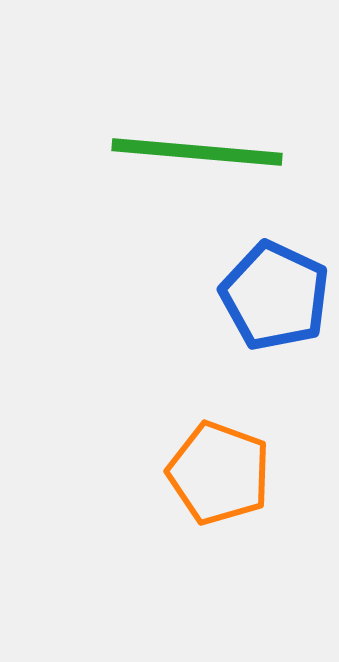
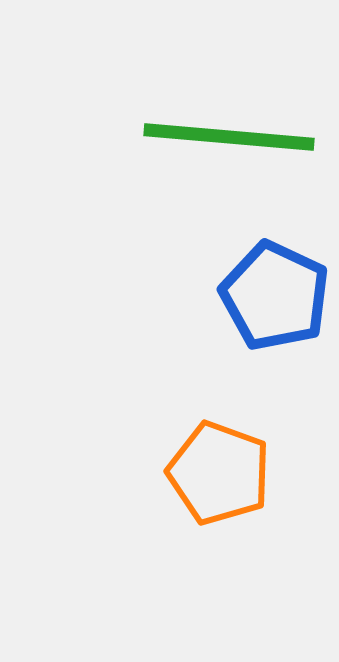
green line: moved 32 px right, 15 px up
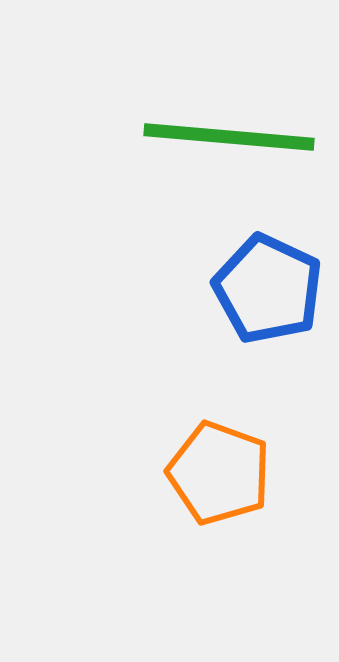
blue pentagon: moved 7 px left, 7 px up
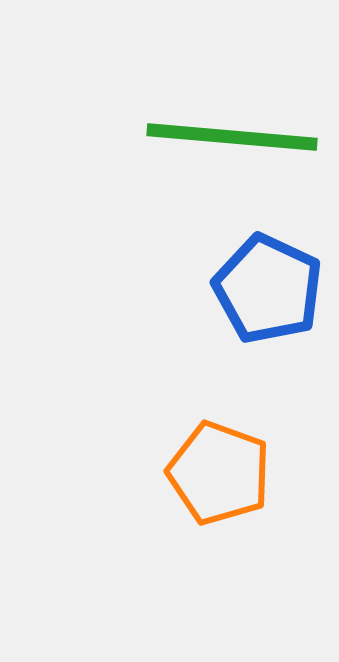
green line: moved 3 px right
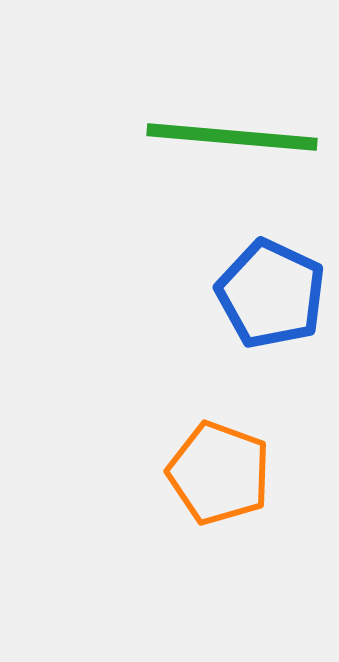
blue pentagon: moved 3 px right, 5 px down
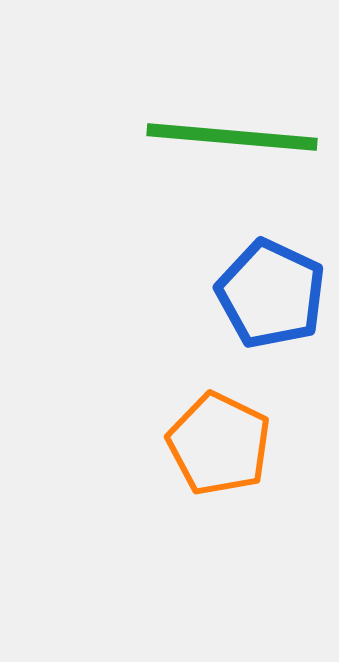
orange pentagon: moved 29 px up; rotated 6 degrees clockwise
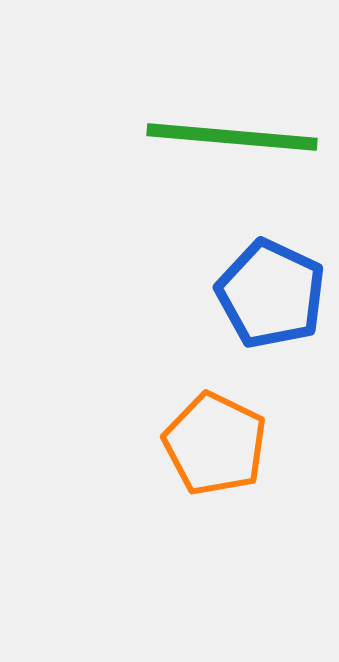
orange pentagon: moved 4 px left
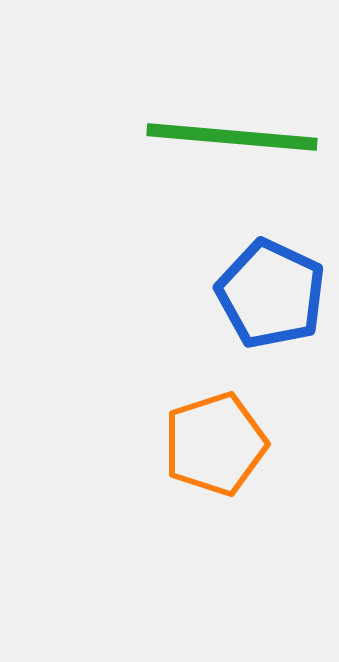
orange pentagon: rotated 28 degrees clockwise
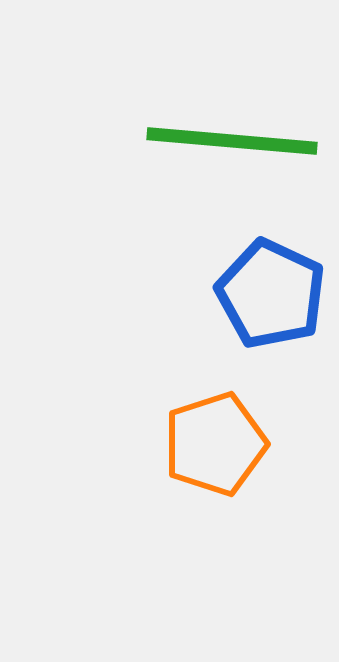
green line: moved 4 px down
